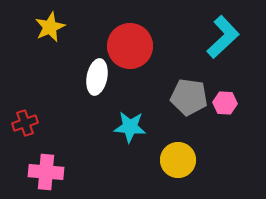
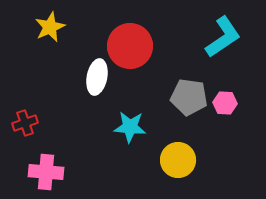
cyan L-shape: rotated 9 degrees clockwise
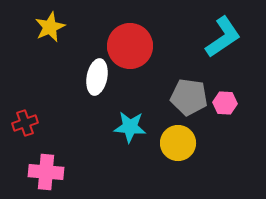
yellow circle: moved 17 px up
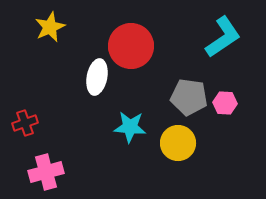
red circle: moved 1 px right
pink cross: rotated 20 degrees counterclockwise
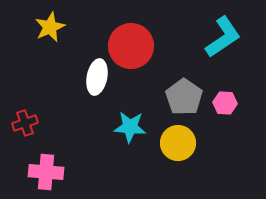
gray pentagon: moved 5 px left; rotated 27 degrees clockwise
pink cross: rotated 20 degrees clockwise
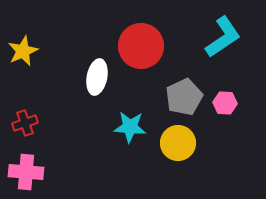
yellow star: moved 27 px left, 24 px down
red circle: moved 10 px right
gray pentagon: rotated 12 degrees clockwise
pink cross: moved 20 px left
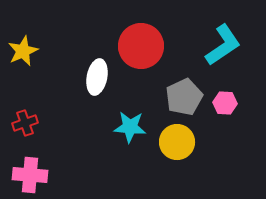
cyan L-shape: moved 8 px down
yellow circle: moved 1 px left, 1 px up
pink cross: moved 4 px right, 3 px down
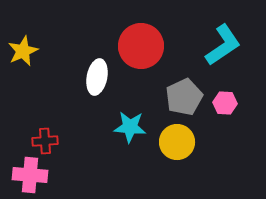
red cross: moved 20 px right, 18 px down; rotated 15 degrees clockwise
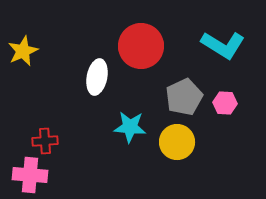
cyan L-shape: rotated 66 degrees clockwise
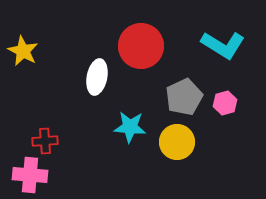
yellow star: rotated 20 degrees counterclockwise
pink hexagon: rotated 20 degrees counterclockwise
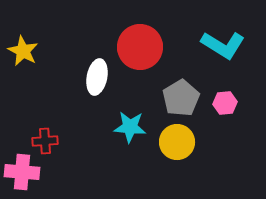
red circle: moved 1 px left, 1 px down
gray pentagon: moved 3 px left, 1 px down; rotated 6 degrees counterclockwise
pink hexagon: rotated 10 degrees clockwise
pink cross: moved 8 px left, 3 px up
